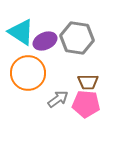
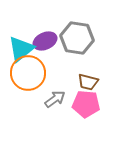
cyan triangle: moved 17 px down; rotated 48 degrees clockwise
brown trapezoid: rotated 15 degrees clockwise
gray arrow: moved 3 px left
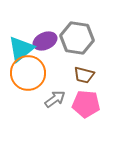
brown trapezoid: moved 4 px left, 7 px up
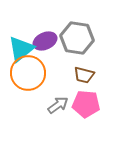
gray arrow: moved 3 px right, 6 px down
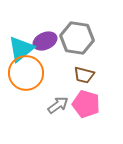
orange circle: moved 2 px left
pink pentagon: rotated 12 degrees clockwise
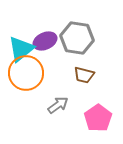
pink pentagon: moved 12 px right, 14 px down; rotated 20 degrees clockwise
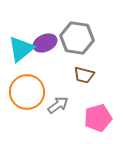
purple ellipse: moved 2 px down
orange circle: moved 1 px right, 19 px down
pink pentagon: rotated 20 degrees clockwise
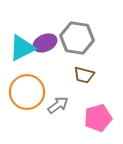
cyan triangle: moved 1 px right, 1 px up; rotated 12 degrees clockwise
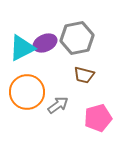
gray hexagon: rotated 20 degrees counterclockwise
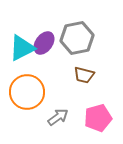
purple ellipse: moved 1 px left; rotated 30 degrees counterclockwise
gray arrow: moved 12 px down
